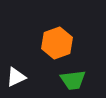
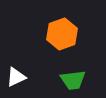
orange hexagon: moved 5 px right, 9 px up
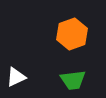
orange hexagon: moved 10 px right
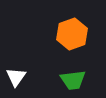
white triangle: rotated 30 degrees counterclockwise
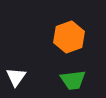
orange hexagon: moved 3 px left, 3 px down
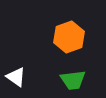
white triangle: rotated 30 degrees counterclockwise
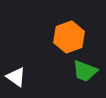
green trapezoid: moved 12 px right, 9 px up; rotated 28 degrees clockwise
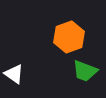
white triangle: moved 2 px left, 3 px up
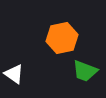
orange hexagon: moved 7 px left, 1 px down; rotated 8 degrees clockwise
